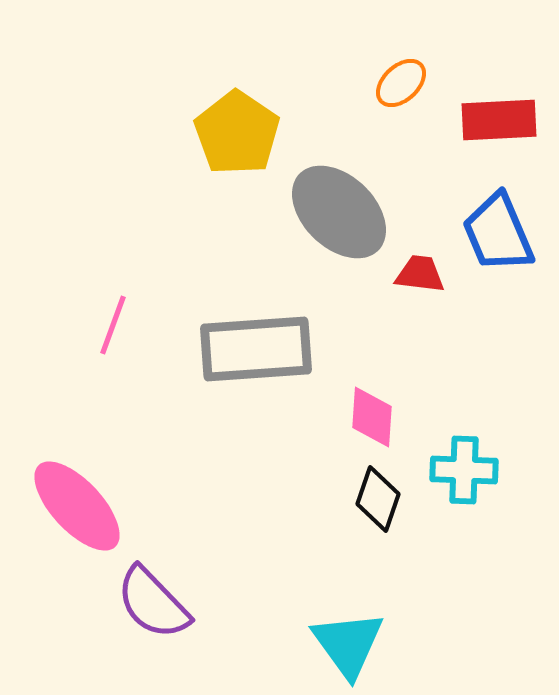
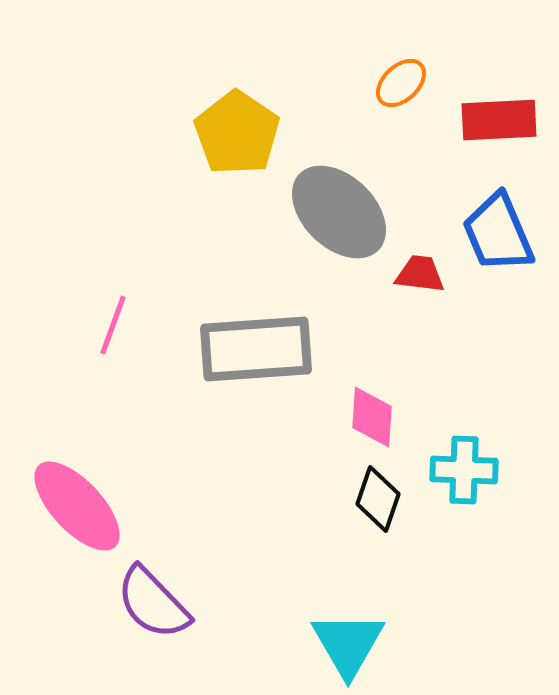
cyan triangle: rotated 6 degrees clockwise
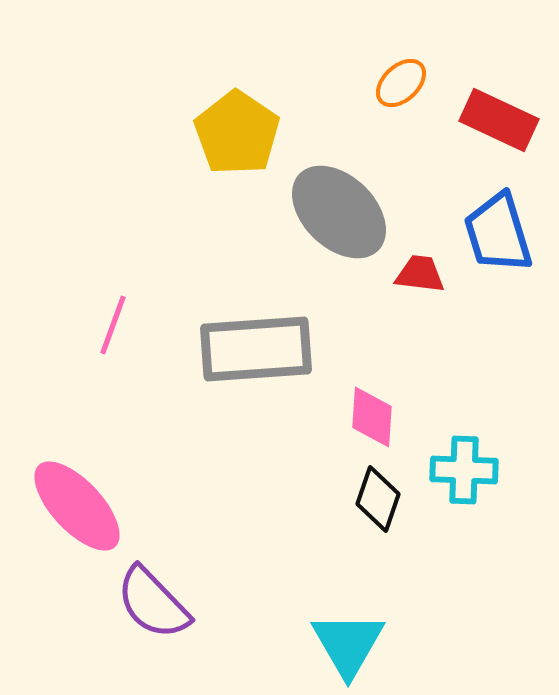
red rectangle: rotated 28 degrees clockwise
blue trapezoid: rotated 6 degrees clockwise
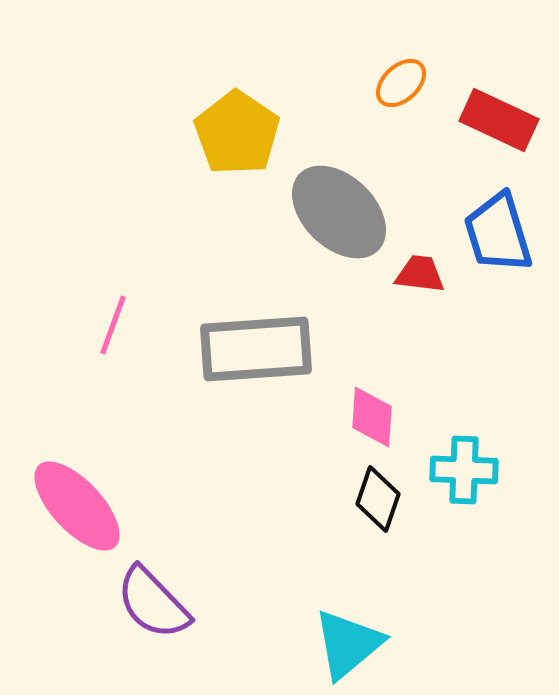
cyan triangle: rotated 20 degrees clockwise
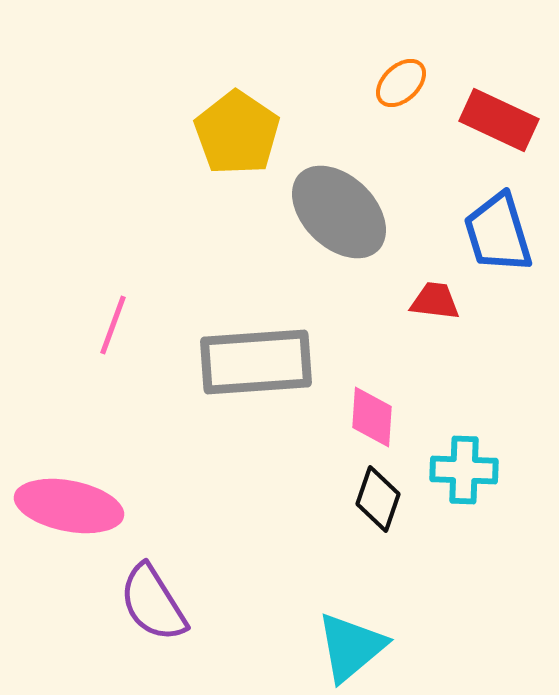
red trapezoid: moved 15 px right, 27 px down
gray rectangle: moved 13 px down
pink ellipse: moved 8 px left; rotated 36 degrees counterclockwise
purple semicircle: rotated 12 degrees clockwise
cyan triangle: moved 3 px right, 3 px down
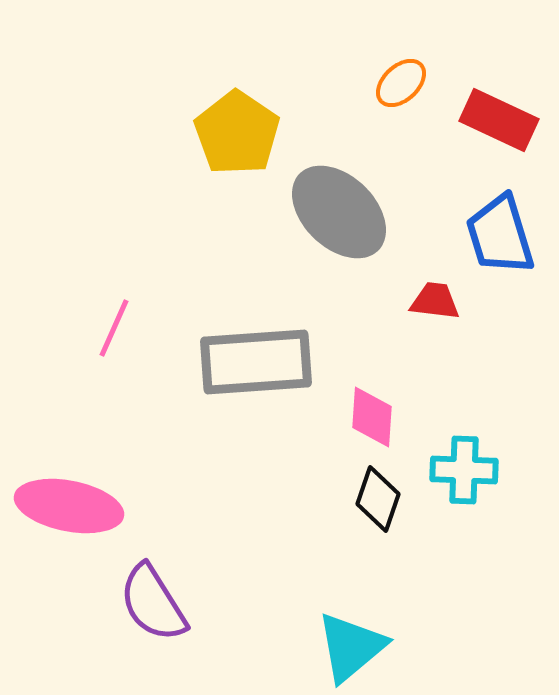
blue trapezoid: moved 2 px right, 2 px down
pink line: moved 1 px right, 3 px down; rotated 4 degrees clockwise
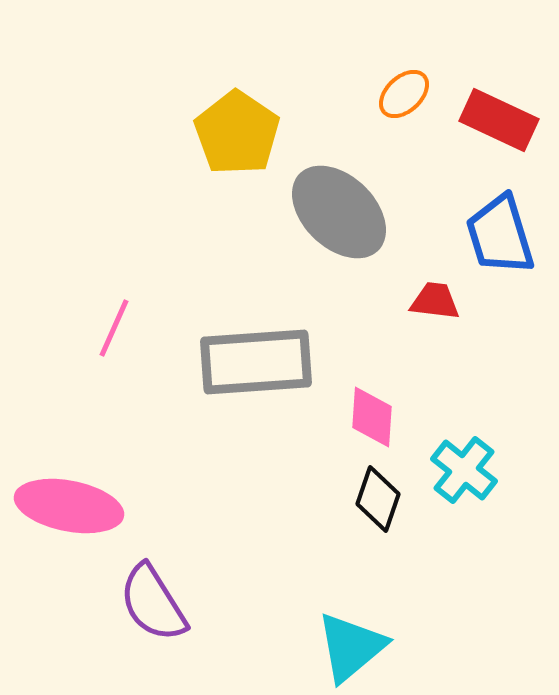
orange ellipse: moved 3 px right, 11 px down
cyan cross: rotated 36 degrees clockwise
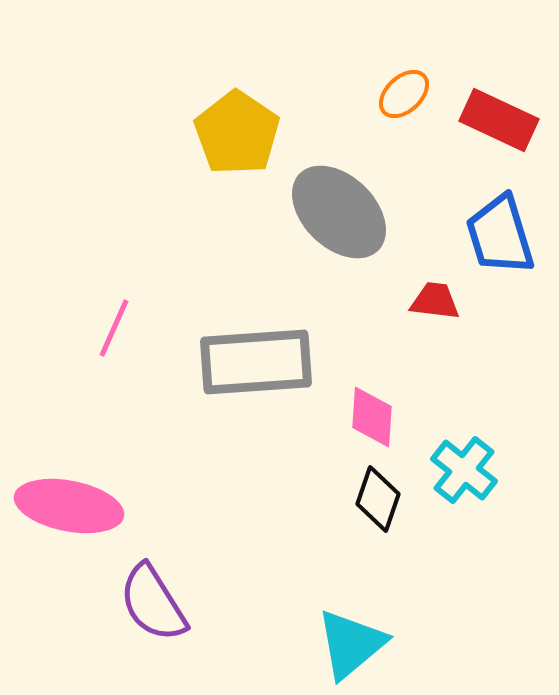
cyan triangle: moved 3 px up
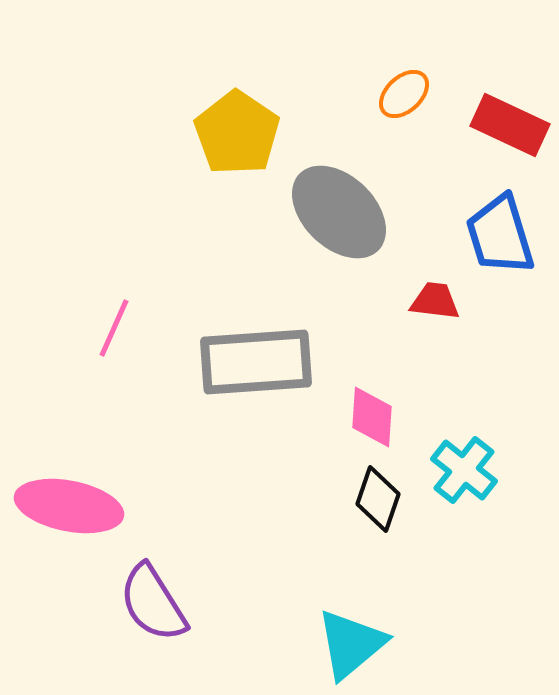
red rectangle: moved 11 px right, 5 px down
